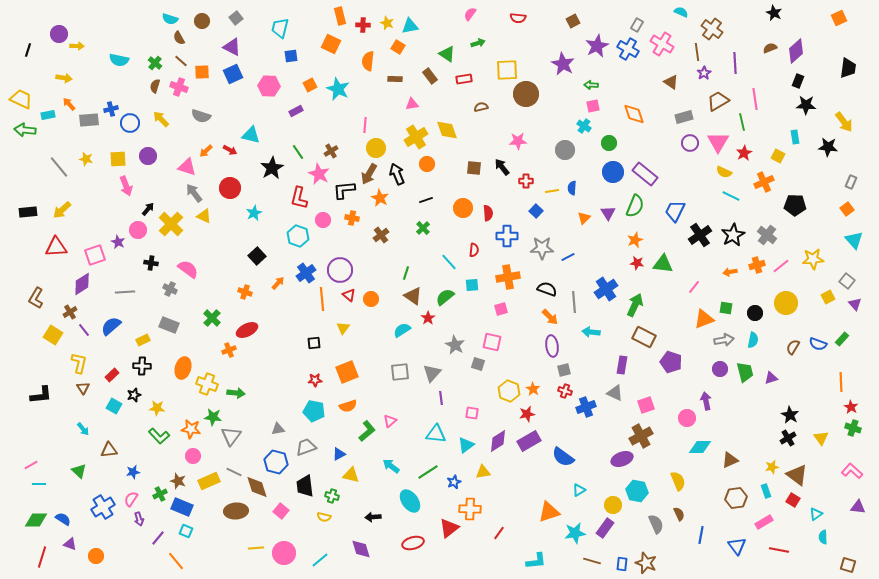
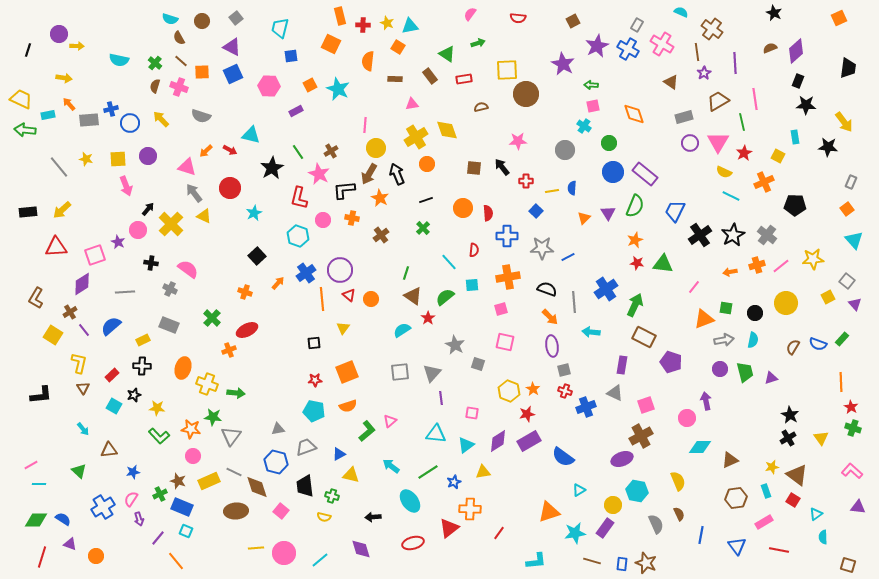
pink square at (492, 342): moved 13 px right
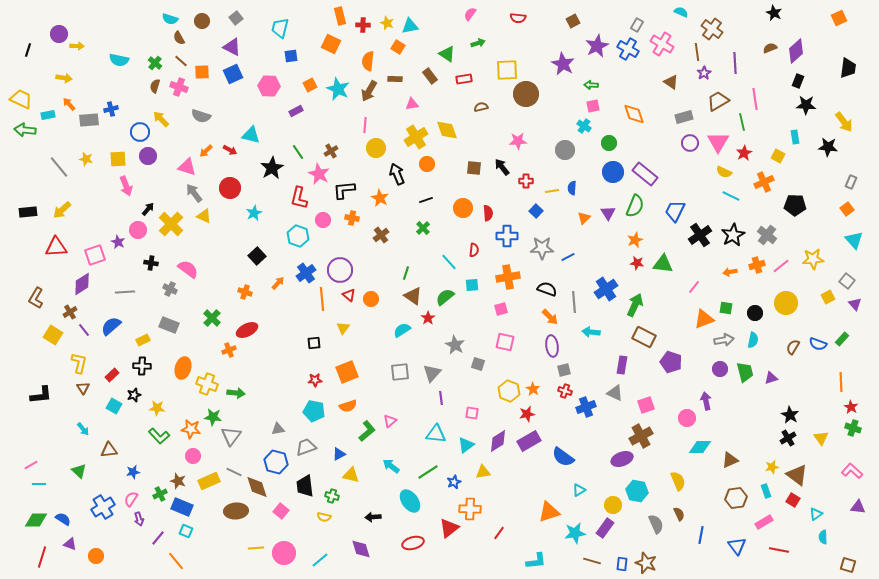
blue circle at (130, 123): moved 10 px right, 9 px down
brown arrow at (369, 174): moved 83 px up
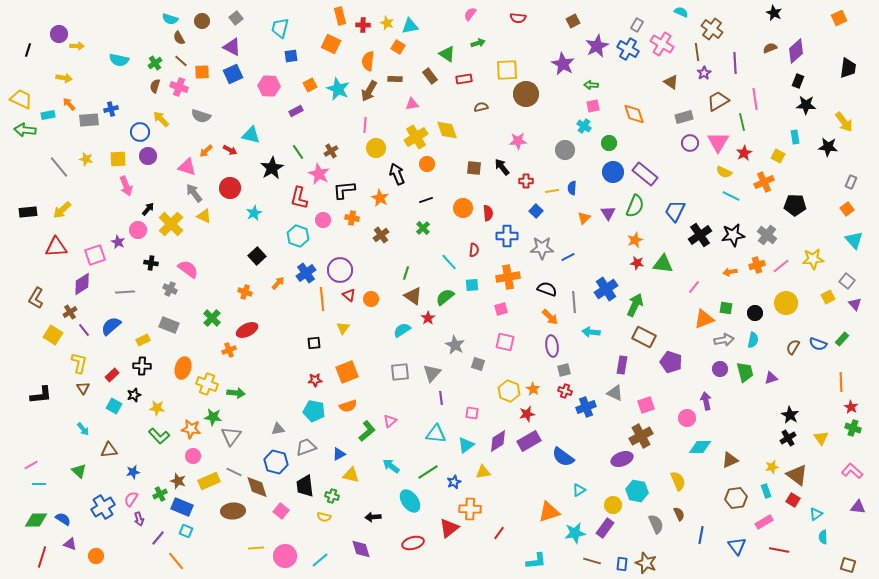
green cross at (155, 63): rotated 16 degrees clockwise
black star at (733, 235): rotated 20 degrees clockwise
brown ellipse at (236, 511): moved 3 px left
pink circle at (284, 553): moved 1 px right, 3 px down
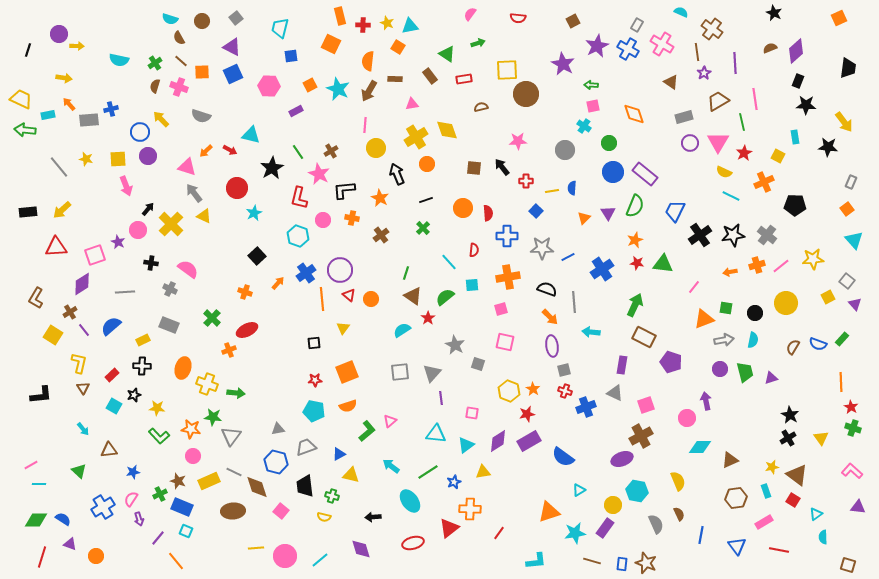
red circle at (230, 188): moved 7 px right
blue cross at (606, 289): moved 4 px left, 20 px up
